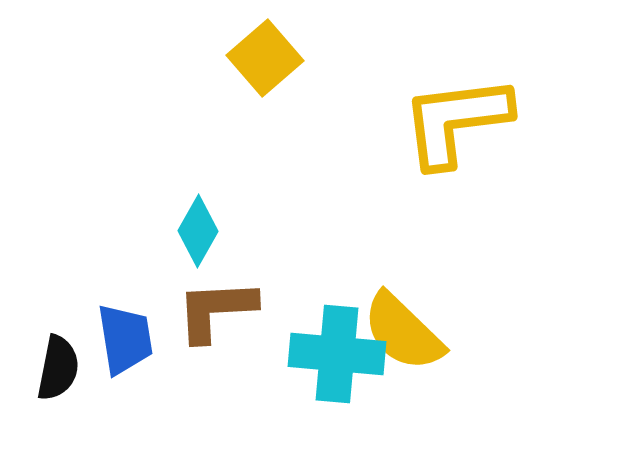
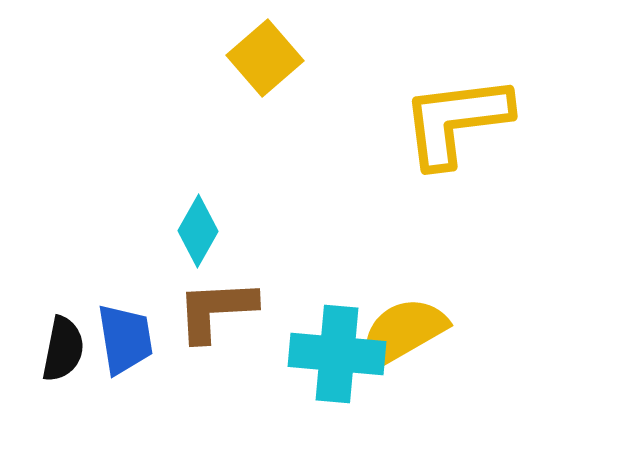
yellow semicircle: rotated 106 degrees clockwise
black semicircle: moved 5 px right, 19 px up
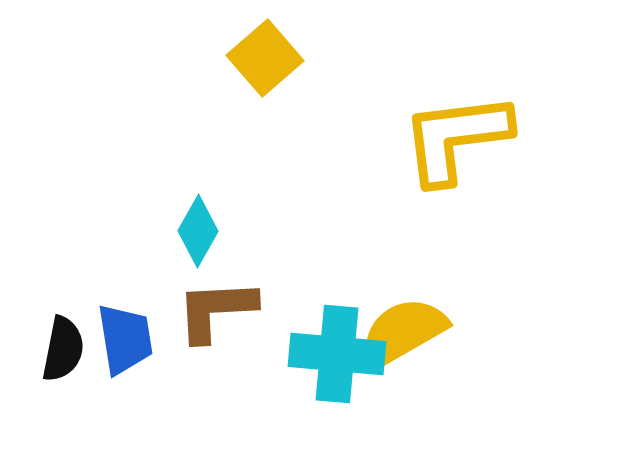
yellow L-shape: moved 17 px down
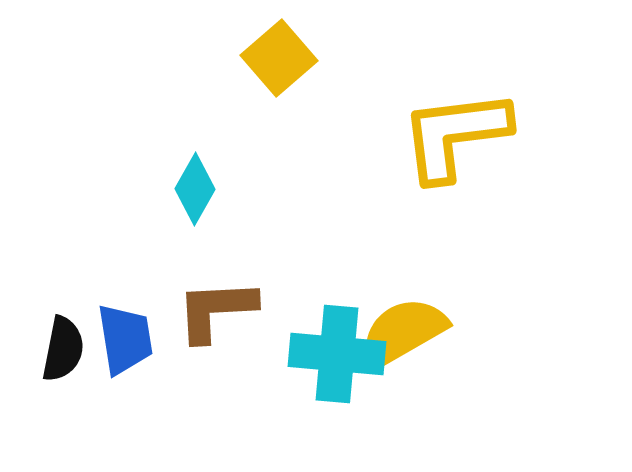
yellow square: moved 14 px right
yellow L-shape: moved 1 px left, 3 px up
cyan diamond: moved 3 px left, 42 px up
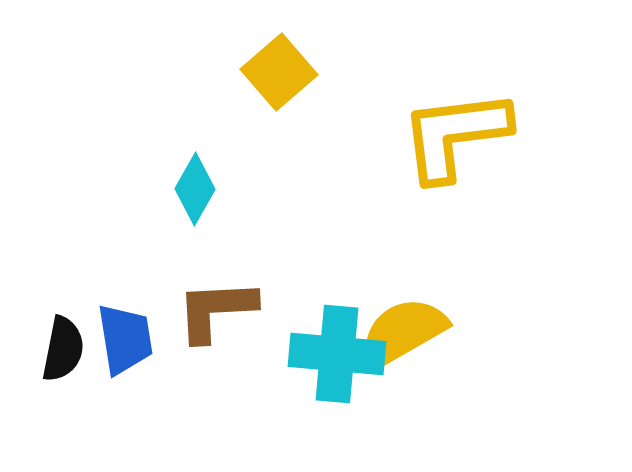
yellow square: moved 14 px down
